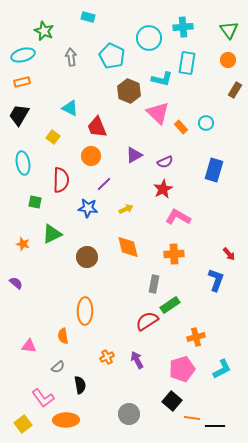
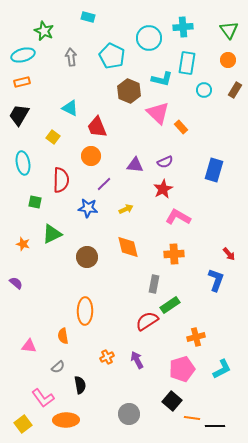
cyan circle at (206, 123): moved 2 px left, 33 px up
purple triangle at (134, 155): moved 1 px right, 10 px down; rotated 36 degrees clockwise
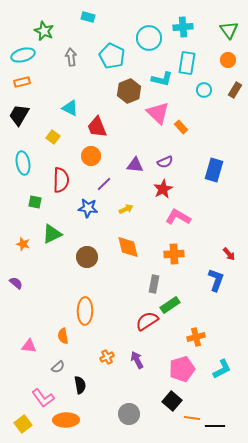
brown hexagon at (129, 91): rotated 15 degrees clockwise
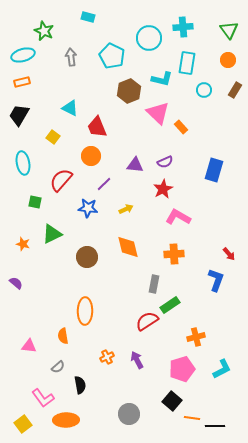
red semicircle at (61, 180): rotated 140 degrees counterclockwise
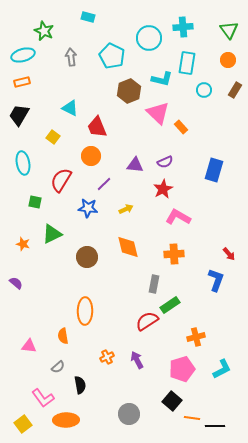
red semicircle at (61, 180): rotated 10 degrees counterclockwise
